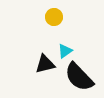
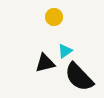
black triangle: moved 1 px up
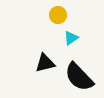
yellow circle: moved 4 px right, 2 px up
cyan triangle: moved 6 px right, 13 px up
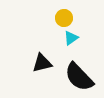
yellow circle: moved 6 px right, 3 px down
black triangle: moved 3 px left
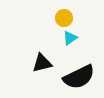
cyan triangle: moved 1 px left
black semicircle: rotated 72 degrees counterclockwise
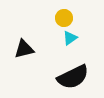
black triangle: moved 18 px left, 14 px up
black semicircle: moved 6 px left
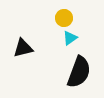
black triangle: moved 1 px left, 1 px up
black semicircle: moved 6 px right, 5 px up; rotated 44 degrees counterclockwise
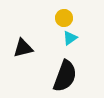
black semicircle: moved 14 px left, 4 px down
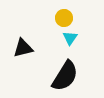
cyan triangle: rotated 21 degrees counterclockwise
black semicircle: rotated 12 degrees clockwise
